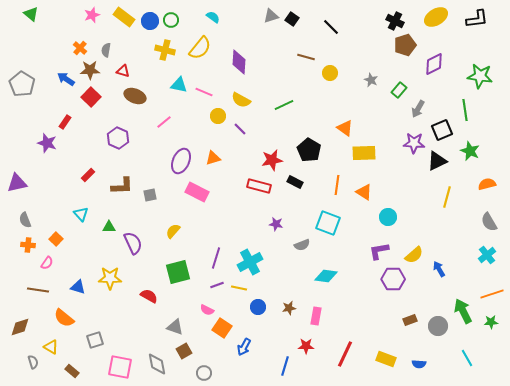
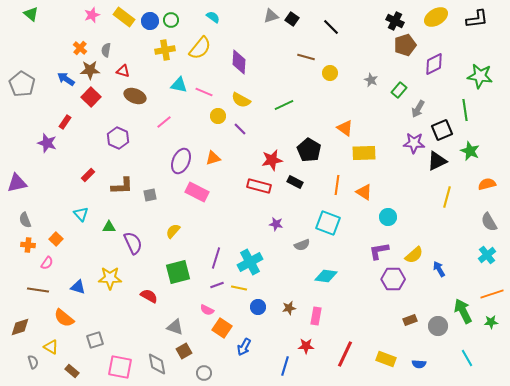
yellow cross at (165, 50): rotated 24 degrees counterclockwise
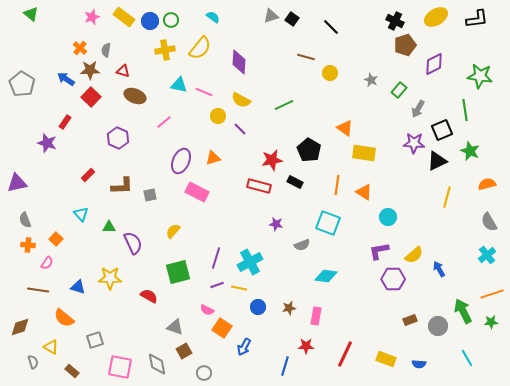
pink star at (92, 15): moved 2 px down
yellow rectangle at (364, 153): rotated 10 degrees clockwise
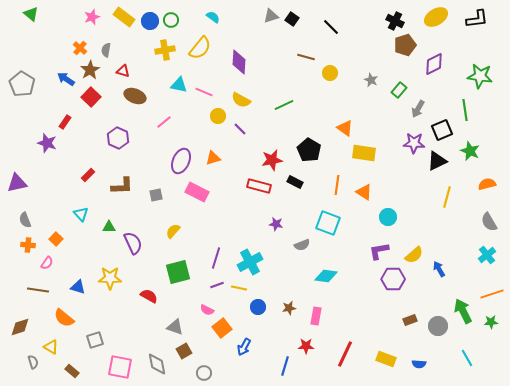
brown star at (90, 70): rotated 30 degrees counterclockwise
gray square at (150, 195): moved 6 px right
orange square at (222, 328): rotated 18 degrees clockwise
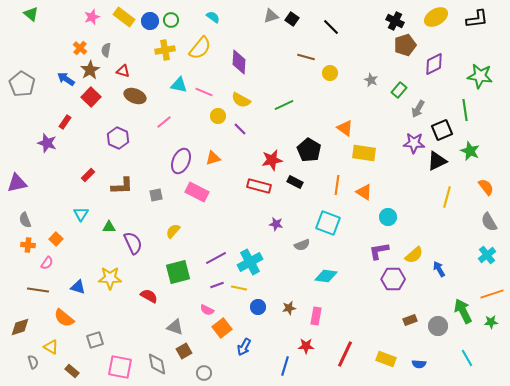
orange semicircle at (487, 184): moved 1 px left, 3 px down; rotated 66 degrees clockwise
cyan triangle at (81, 214): rotated 14 degrees clockwise
purple line at (216, 258): rotated 45 degrees clockwise
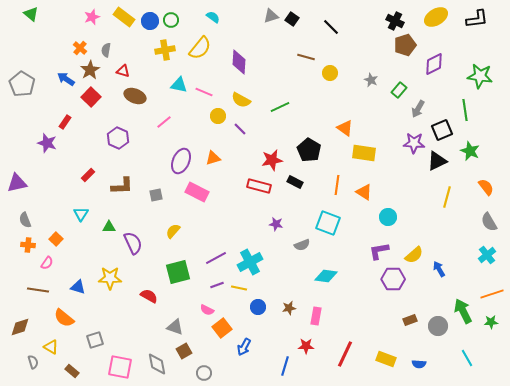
green line at (284, 105): moved 4 px left, 2 px down
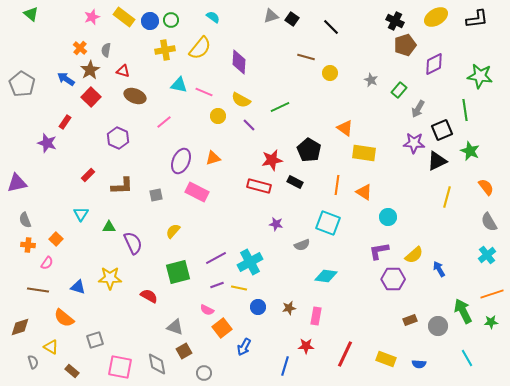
purple line at (240, 129): moved 9 px right, 4 px up
